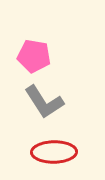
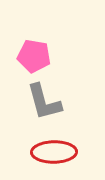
gray L-shape: rotated 18 degrees clockwise
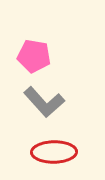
gray L-shape: rotated 27 degrees counterclockwise
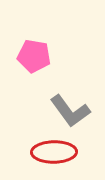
gray L-shape: moved 26 px right, 9 px down; rotated 6 degrees clockwise
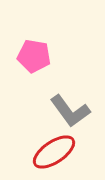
red ellipse: rotated 33 degrees counterclockwise
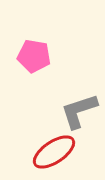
gray L-shape: moved 9 px right; rotated 108 degrees clockwise
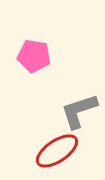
red ellipse: moved 3 px right, 1 px up
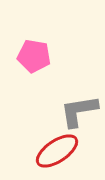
gray L-shape: rotated 9 degrees clockwise
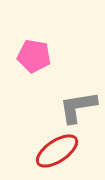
gray L-shape: moved 1 px left, 4 px up
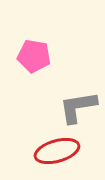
red ellipse: rotated 18 degrees clockwise
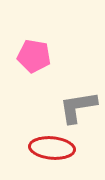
red ellipse: moved 5 px left, 3 px up; rotated 21 degrees clockwise
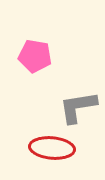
pink pentagon: moved 1 px right
